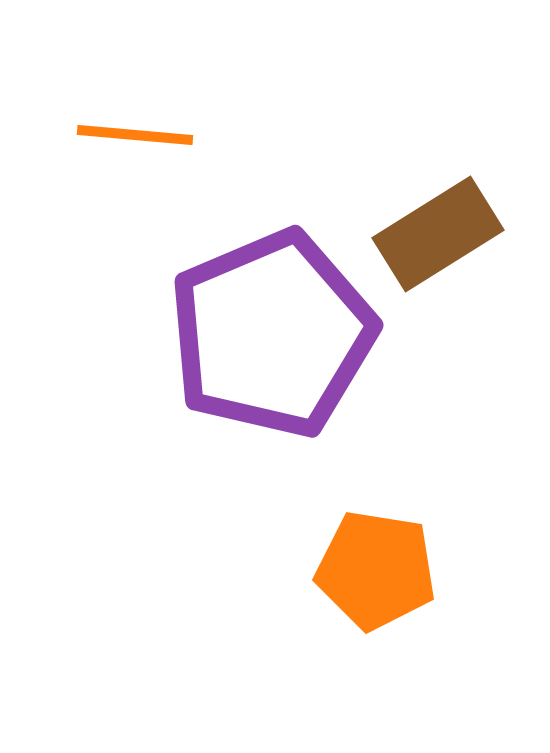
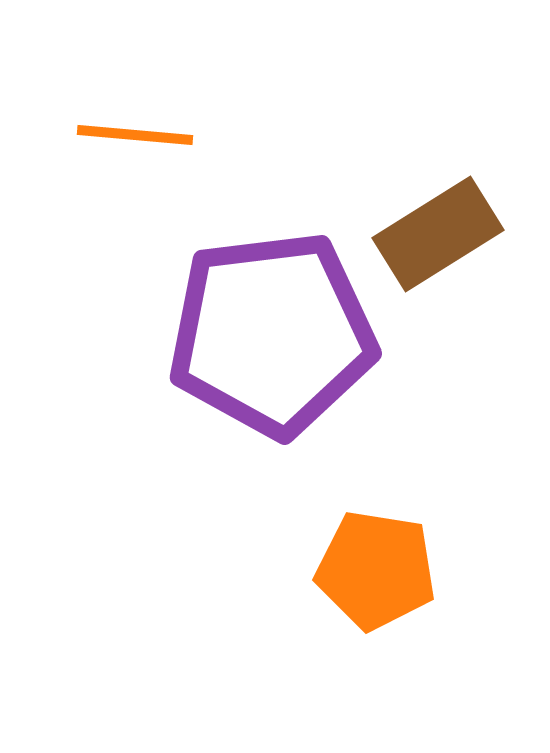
purple pentagon: rotated 16 degrees clockwise
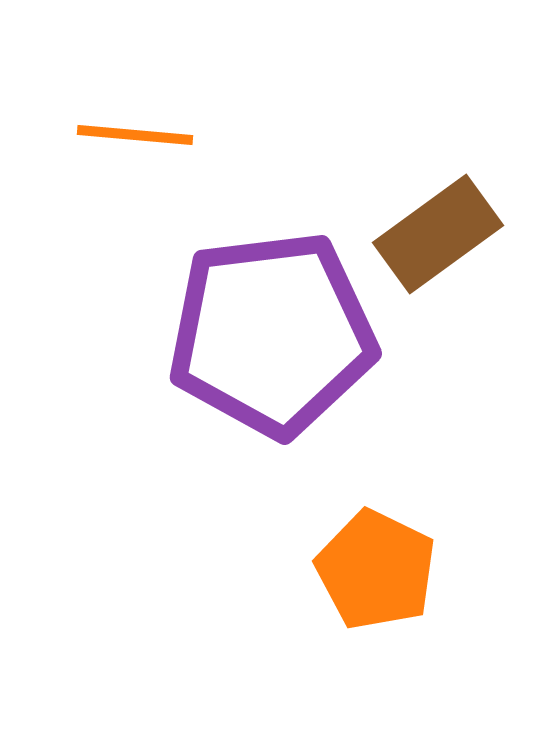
brown rectangle: rotated 4 degrees counterclockwise
orange pentagon: rotated 17 degrees clockwise
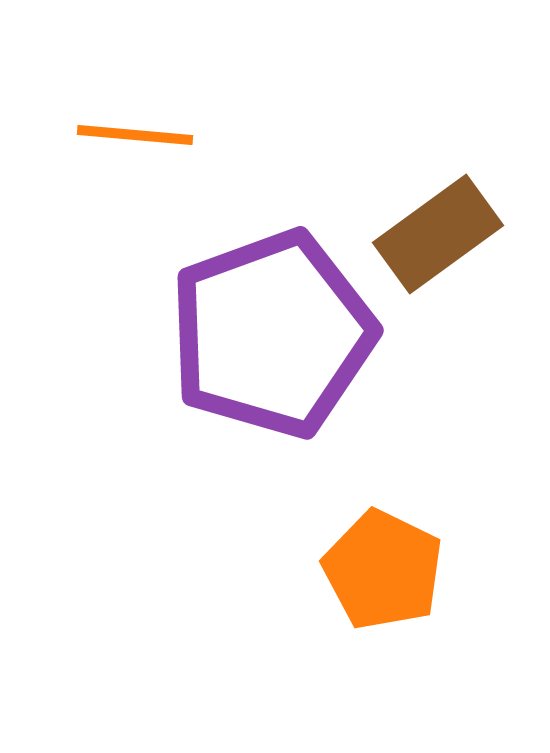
purple pentagon: rotated 13 degrees counterclockwise
orange pentagon: moved 7 px right
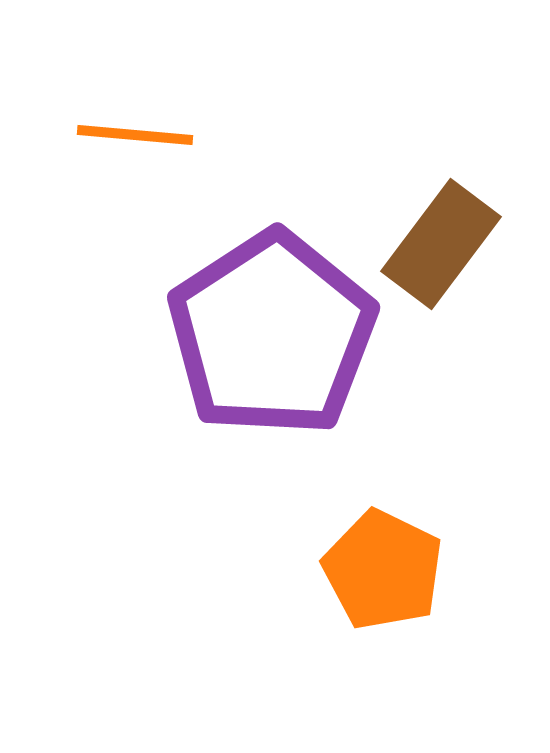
brown rectangle: moved 3 px right, 10 px down; rotated 17 degrees counterclockwise
purple pentagon: rotated 13 degrees counterclockwise
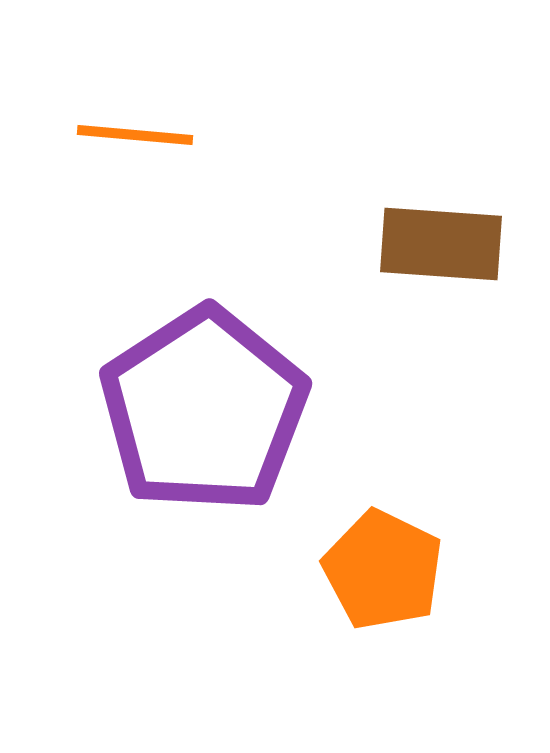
brown rectangle: rotated 57 degrees clockwise
purple pentagon: moved 68 px left, 76 px down
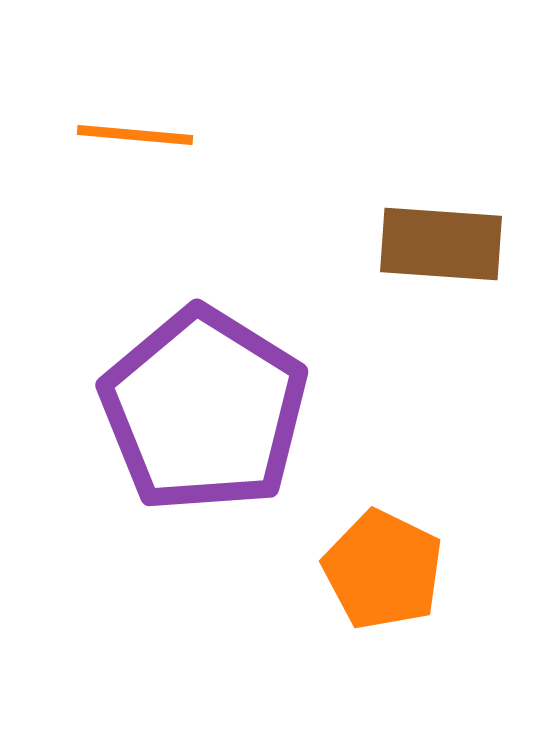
purple pentagon: rotated 7 degrees counterclockwise
